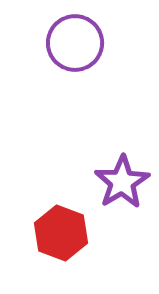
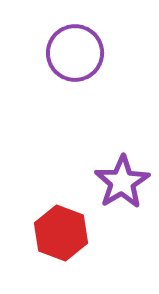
purple circle: moved 10 px down
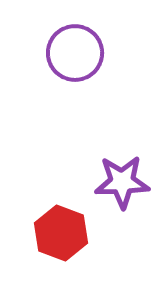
purple star: rotated 30 degrees clockwise
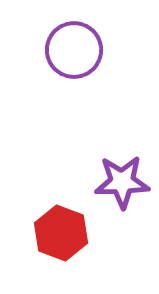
purple circle: moved 1 px left, 3 px up
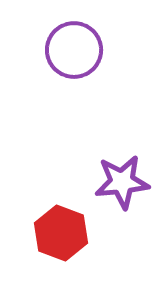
purple star: rotated 4 degrees counterclockwise
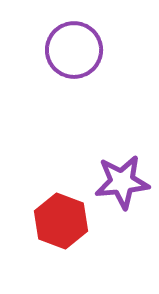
red hexagon: moved 12 px up
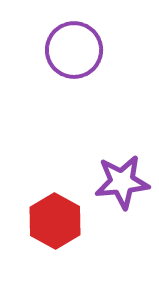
red hexagon: moved 6 px left; rotated 8 degrees clockwise
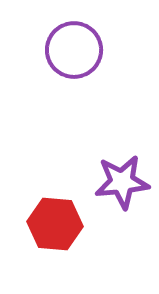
red hexagon: moved 3 px down; rotated 24 degrees counterclockwise
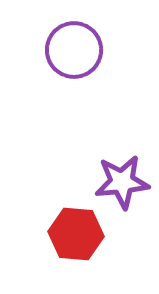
red hexagon: moved 21 px right, 10 px down
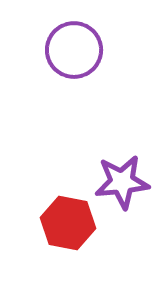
red hexagon: moved 8 px left, 11 px up; rotated 6 degrees clockwise
